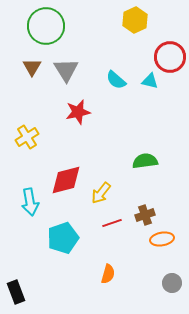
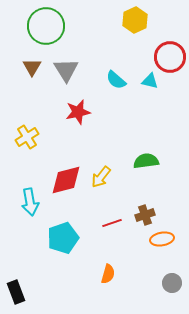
green semicircle: moved 1 px right
yellow arrow: moved 16 px up
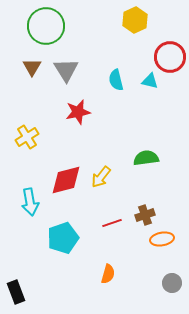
cyan semicircle: rotated 35 degrees clockwise
green semicircle: moved 3 px up
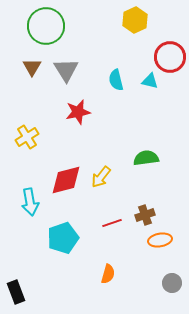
orange ellipse: moved 2 px left, 1 px down
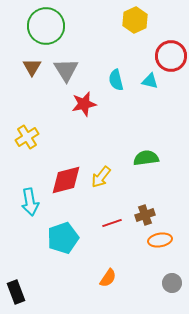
red circle: moved 1 px right, 1 px up
red star: moved 6 px right, 8 px up
orange semicircle: moved 4 px down; rotated 18 degrees clockwise
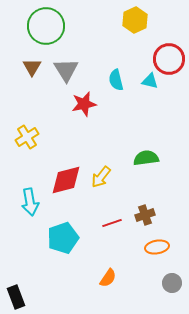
red circle: moved 2 px left, 3 px down
orange ellipse: moved 3 px left, 7 px down
black rectangle: moved 5 px down
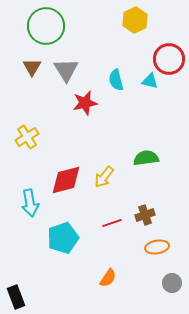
red star: moved 1 px right, 1 px up
yellow arrow: moved 3 px right
cyan arrow: moved 1 px down
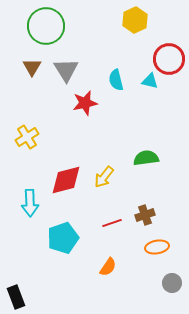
cyan arrow: rotated 8 degrees clockwise
orange semicircle: moved 11 px up
